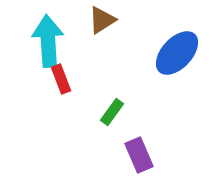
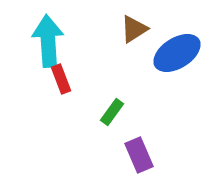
brown triangle: moved 32 px right, 9 px down
blue ellipse: rotated 15 degrees clockwise
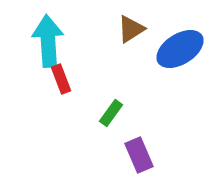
brown triangle: moved 3 px left
blue ellipse: moved 3 px right, 4 px up
green rectangle: moved 1 px left, 1 px down
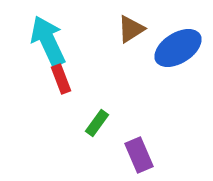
cyan arrow: rotated 21 degrees counterclockwise
blue ellipse: moved 2 px left, 1 px up
green rectangle: moved 14 px left, 10 px down
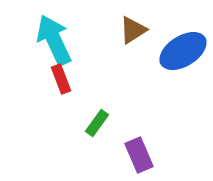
brown triangle: moved 2 px right, 1 px down
cyan arrow: moved 6 px right, 1 px up
blue ellipse: moved 5 px right, 3 px down
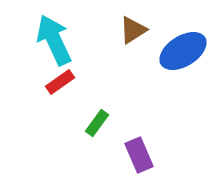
red rectangle: moved 1 px left, 3 px down; rotated 76 degrees clockwise
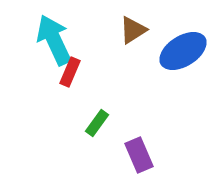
red rectangle: moved 10 px right, 10 px up; rotated 32 degrees counterclockwise
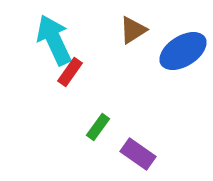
red rectangle: rotated 12 degrees clockwise
green rectangle: moved 1 px right, 4 px down
purple rectangle: moved 1 px left, 1 px up; rotated 32 degrees counterclockwise
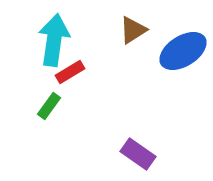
cyan arrow: rotated 33 degrees clockwise
red rectangle: rotated 24 degrees clockwise
green rectangle: moved 49 px left, 21 px up
